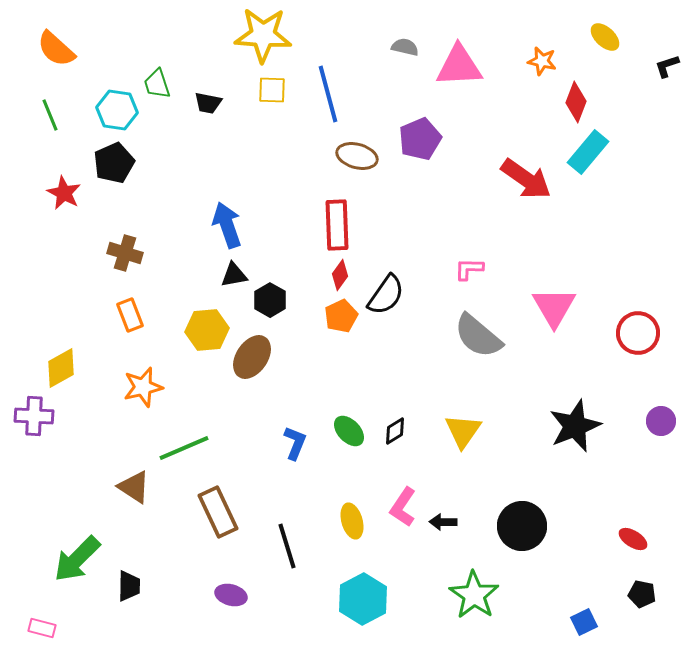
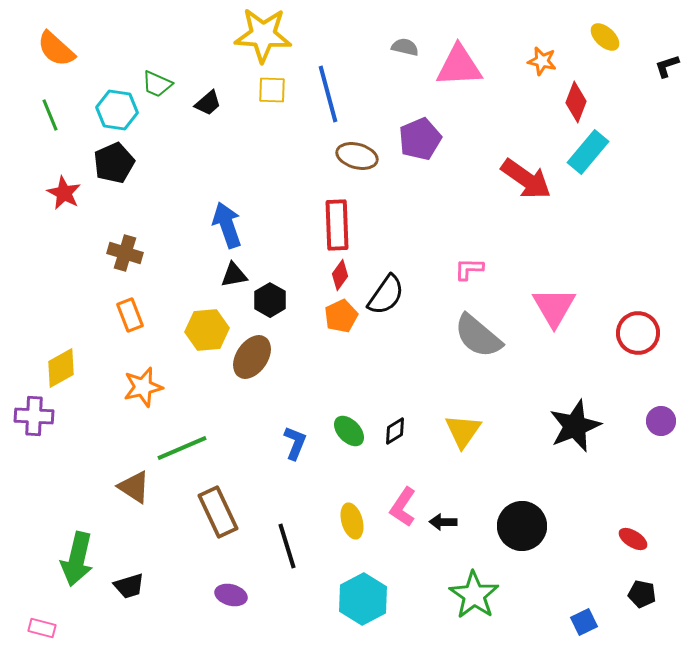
green trapezoid at (157, 84): rotated 48 degrees counterclockwise
black trapezoid at (208, 103): rotated 52 degrees counterclockwise
green line at (184, 448): moved 2 px left
green arrow at (77, 559): rotated 32 degrees counterclockwise
black trapezoid at (129, 586): rotated 72 degrees clockwise
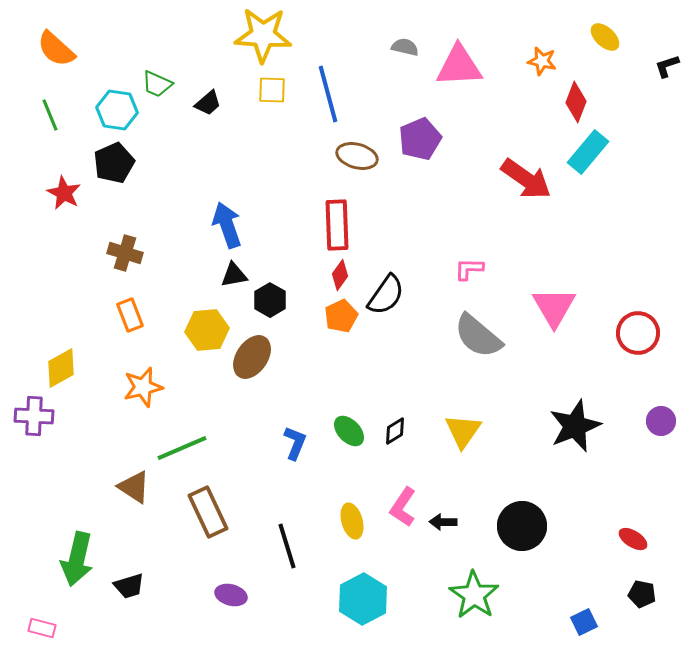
brown rectangle at (218, 512): moved 10 px left
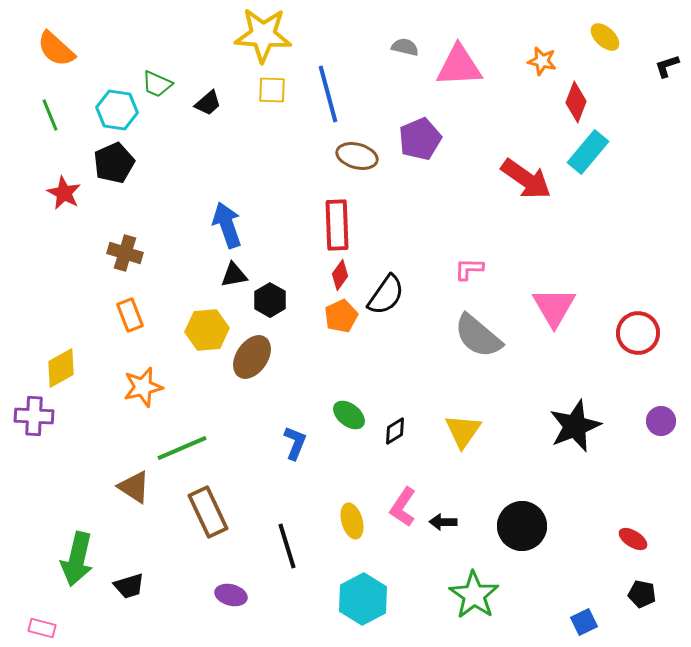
green ellipse at (349, 431): moved 16 px up; rotated 8 degrees counterclockwise
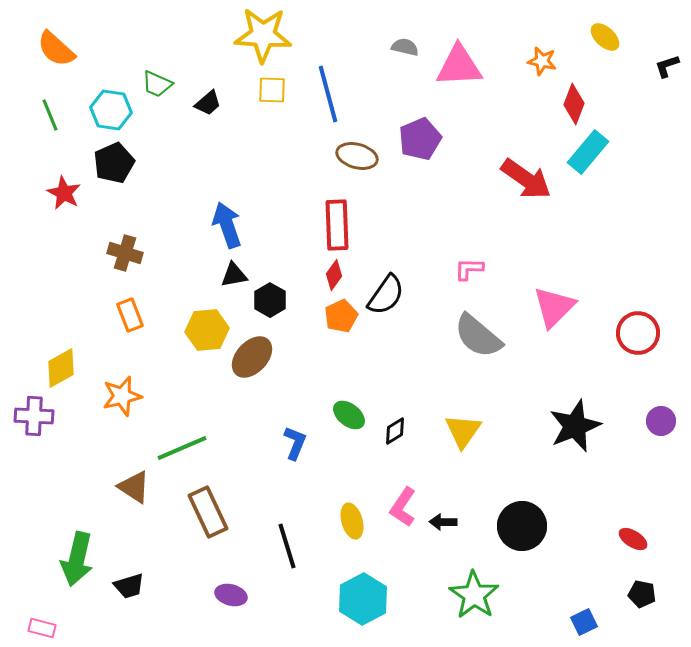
red diamond at (576, 102): moved 2 px left, 2 px down
cyan hexagon at (117, 110): moved 6 px left
red diamond at (340, 275): moved 6 px left
pink triangle at (554, 307): rotated 15 degrees clockwise
brown ellipse at (252, 357): rotated 9 degrees clockwise
orange star at (143, 387): moved 21 px left, 9 px down
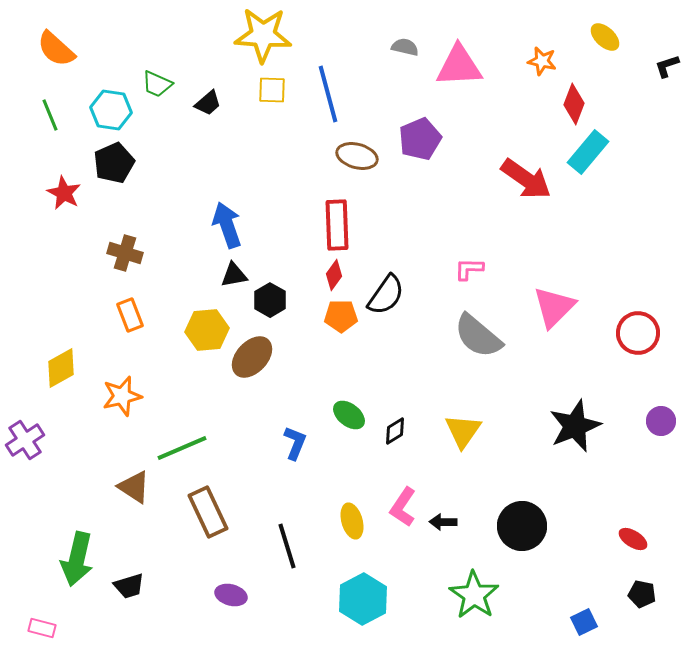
orange pentagon at (341, 316): rotated 24 degrees clockwise
purple cross at (34, 416): moved 9 px left, 24 px down; rotated 36 degrees counterclockwise
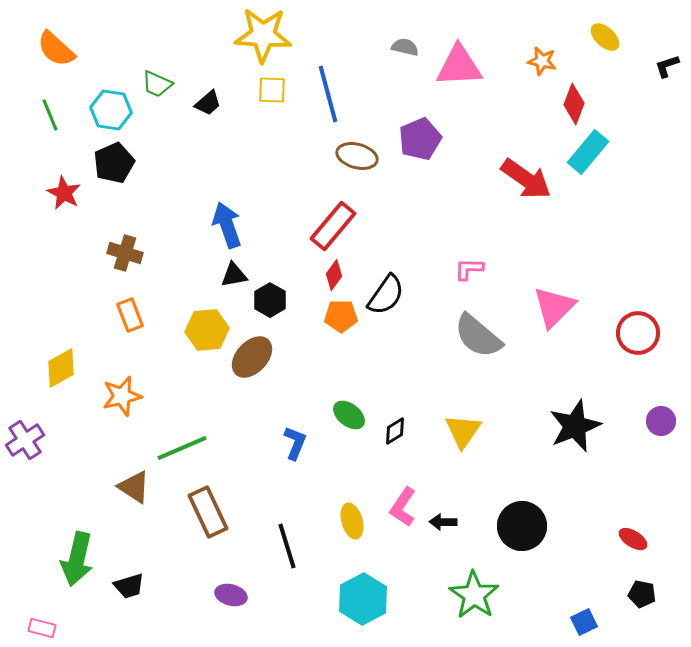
red rectangle at (337, 225): moved 4 px left, 1 px down; rotated 42 degrees clockwise
